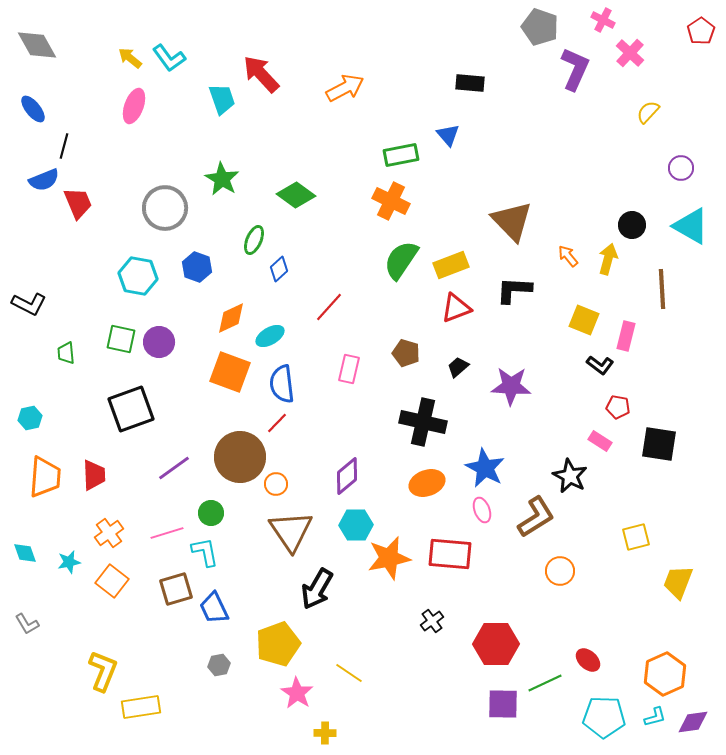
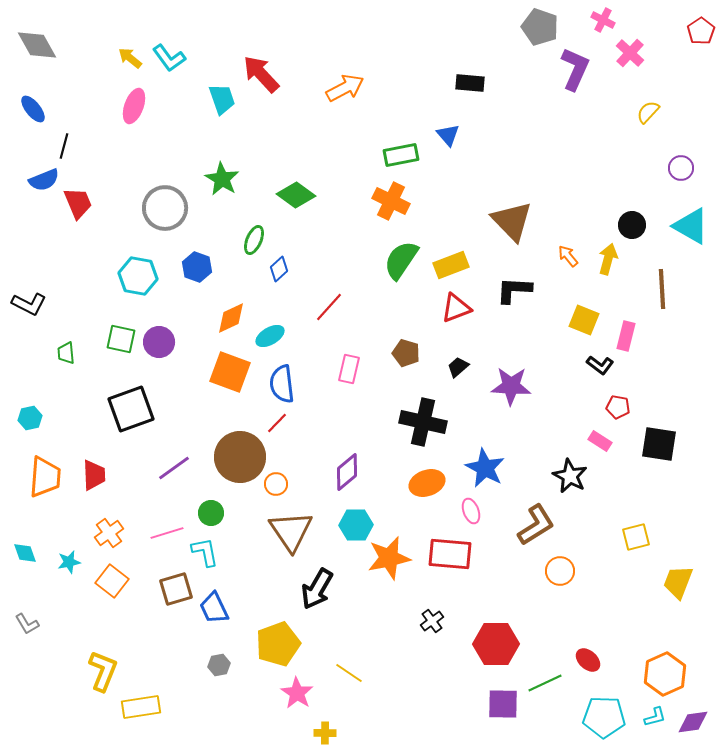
purple diamond at (347, 476): moved 4 px up
pink ellipse at (482, 510): moved 11 px left, 1 px down
brown L-shape at (536, 517): moved 8 px down
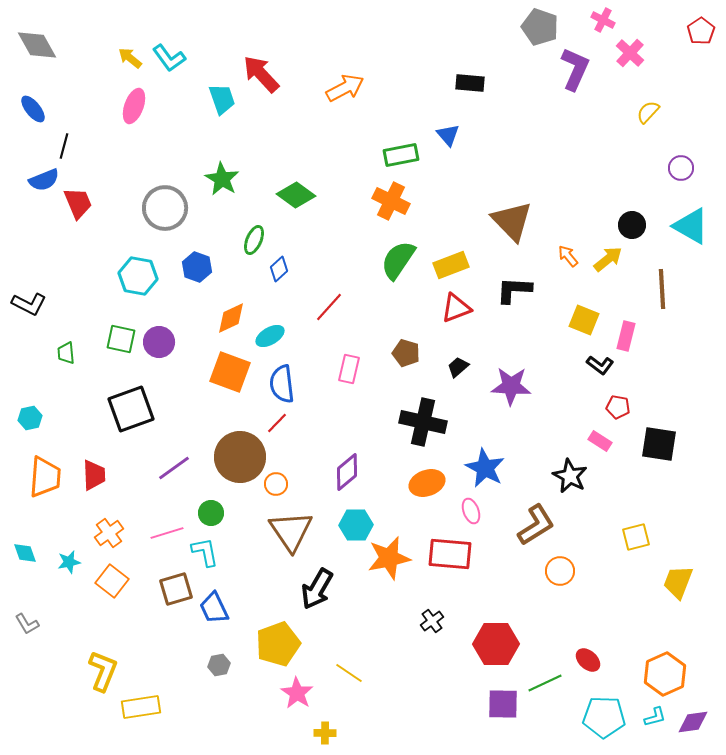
yellow arrow at (608, 259): rotated 36 degrees clockwise
green semicircle at (401, 260): moved 3 px left
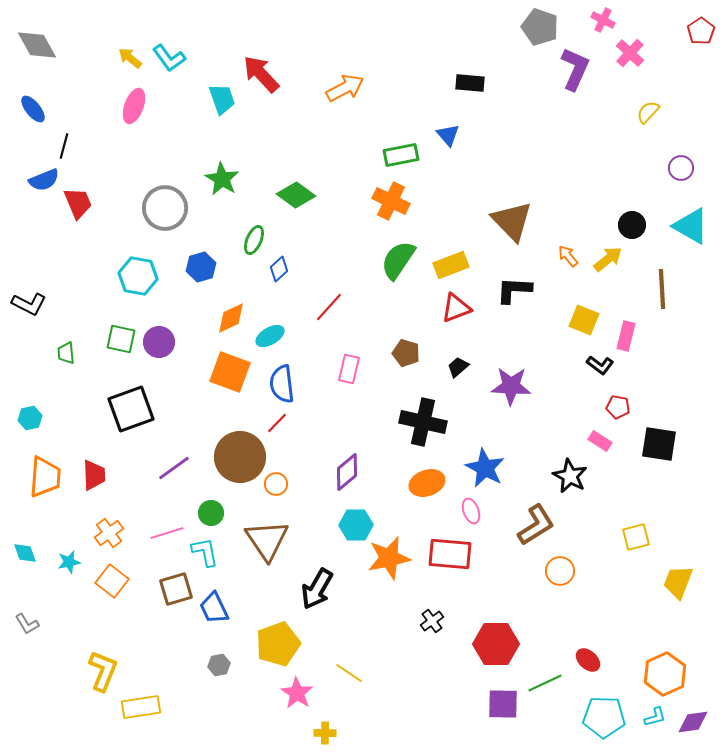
blue hexagon at (197, 267): moved 4 px right; rotated 24 degrees clockwise
brown triangle at (291, 531): moved 24 px left, 9 px down
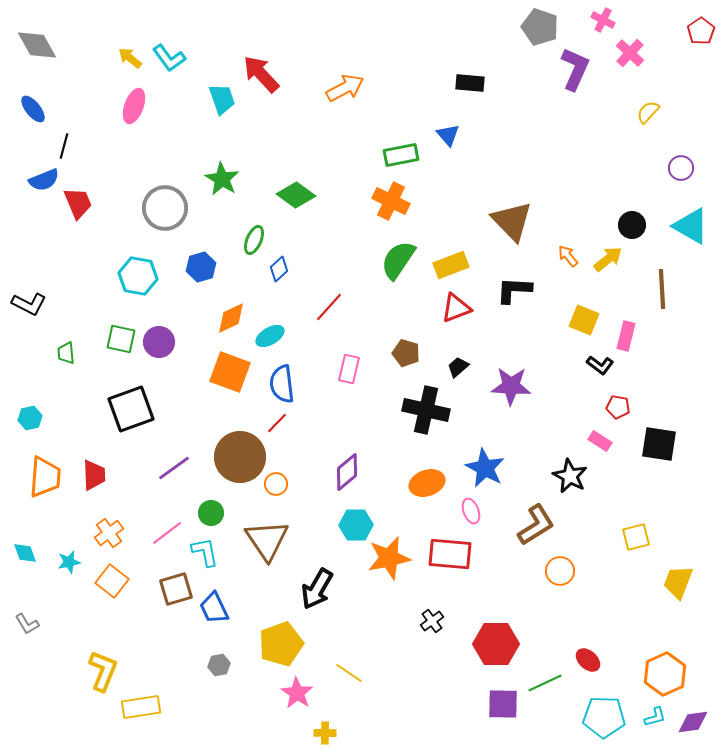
black cross at (423, 422): moved 3 px right, 12 px up
pink line at (167, 533): rotated 20 degrees counterclockwise
yellow pentagon at (278, 644): moved 3 px right
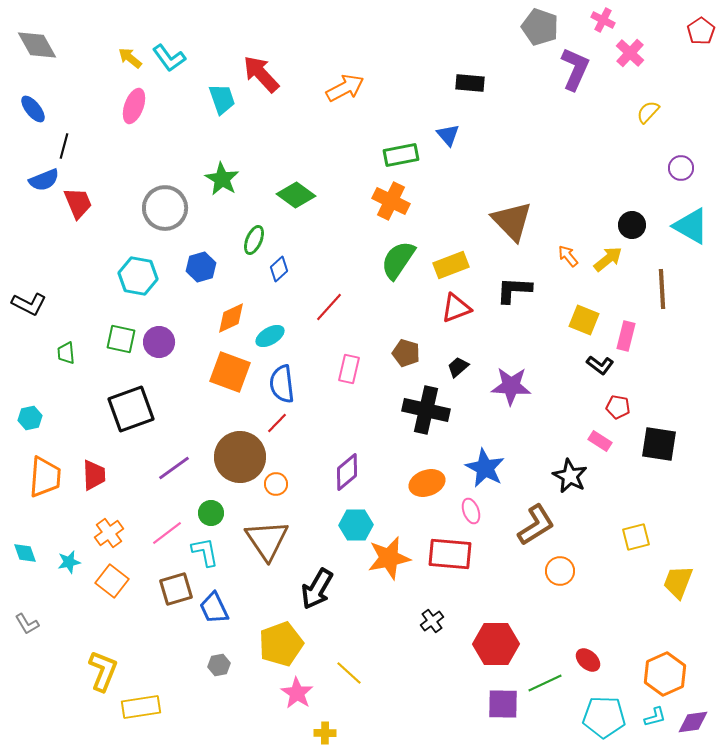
yellow line at (349, 673): rotated 8 degrees clockwise
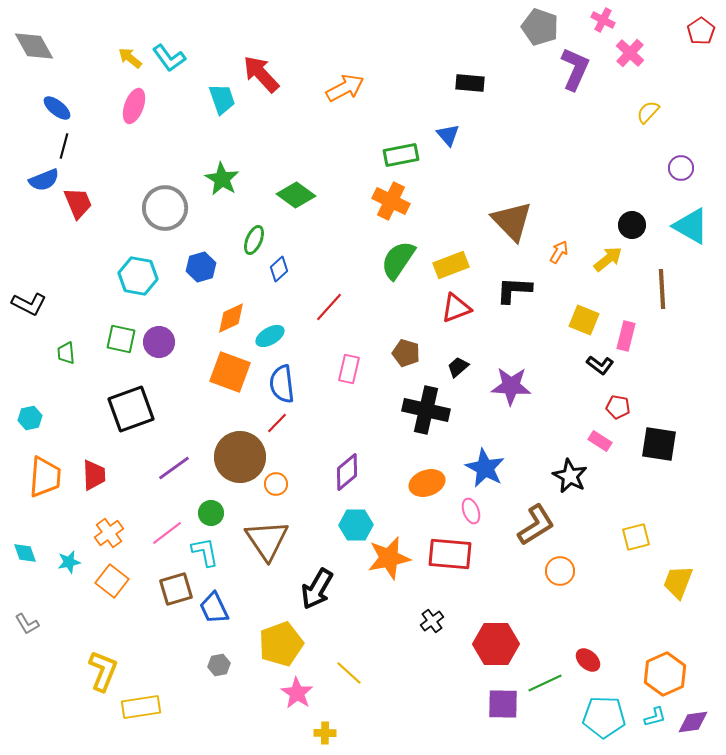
gray diamond at (37, 45): moved 3 px left, 1 px down
blue ellipse at (33, 109): moved 24 px right, 1 px up; rotated 12 degrees counterclockwise
orange arrow at (568, 256): moved 9 px left, 4 px up; rotated 70 degrees clockwise
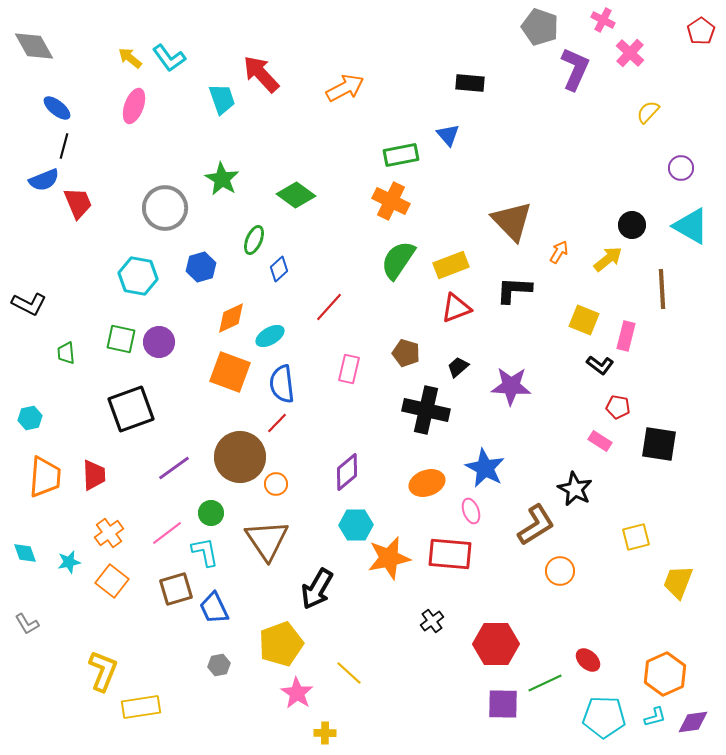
black star at (570, 476): moved 5 px right, 13 px down
